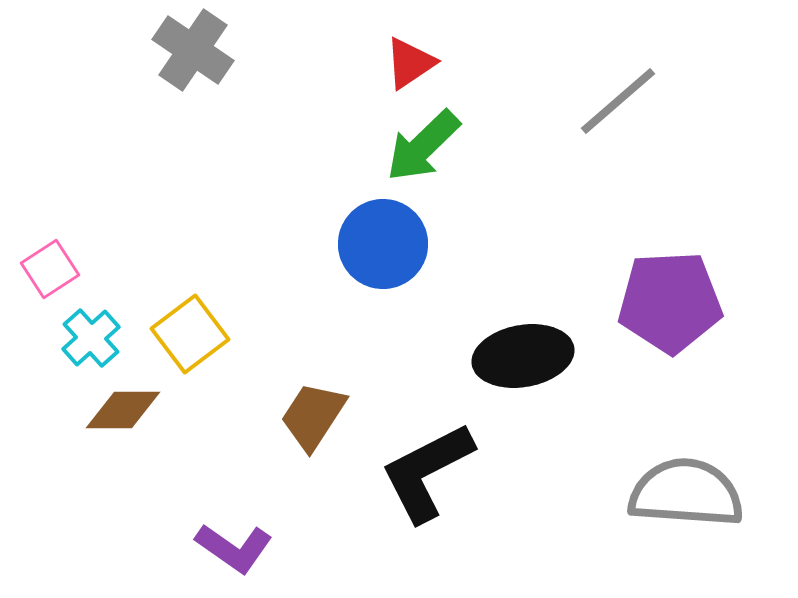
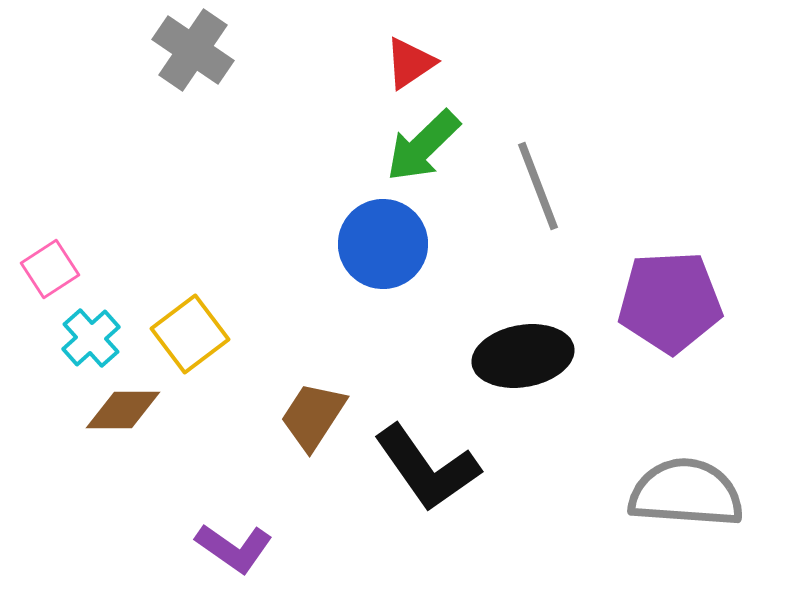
gray line: moved 80 px left, 85 px down; rotated 70 degrees counterclockwise
black L-shape: moved 4 px up; rotated 98 degrees counterclockwise
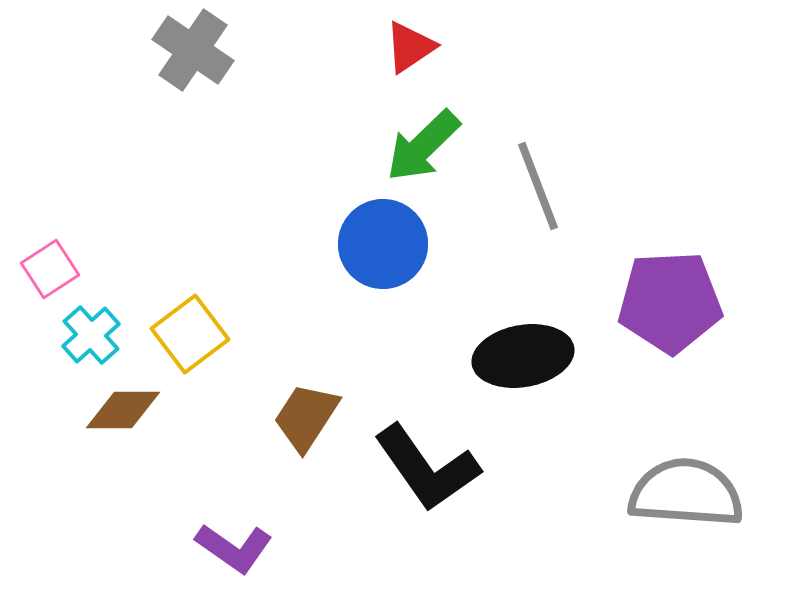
red triangle: moved 16 px up
cyan cross: moved 3 px up
brown trapezoid: moved 7 px left, 1 px down
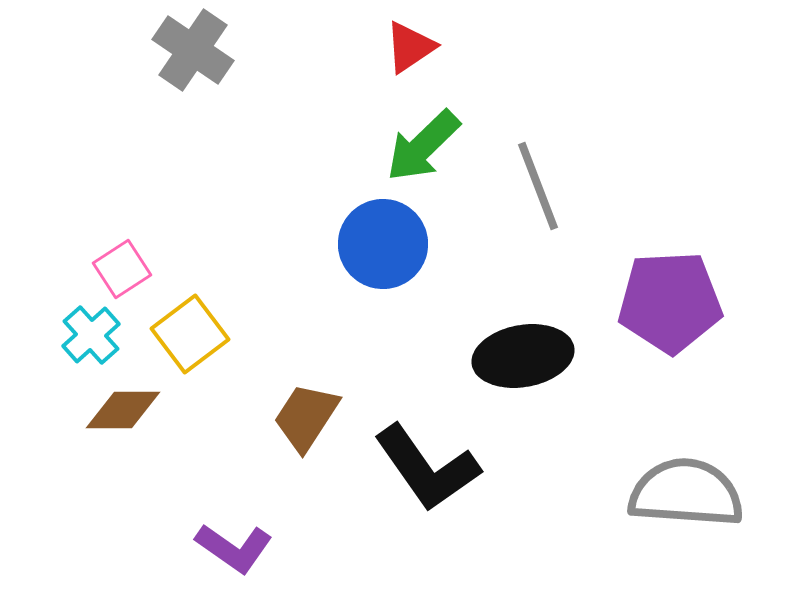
pink square: moved 72 px right
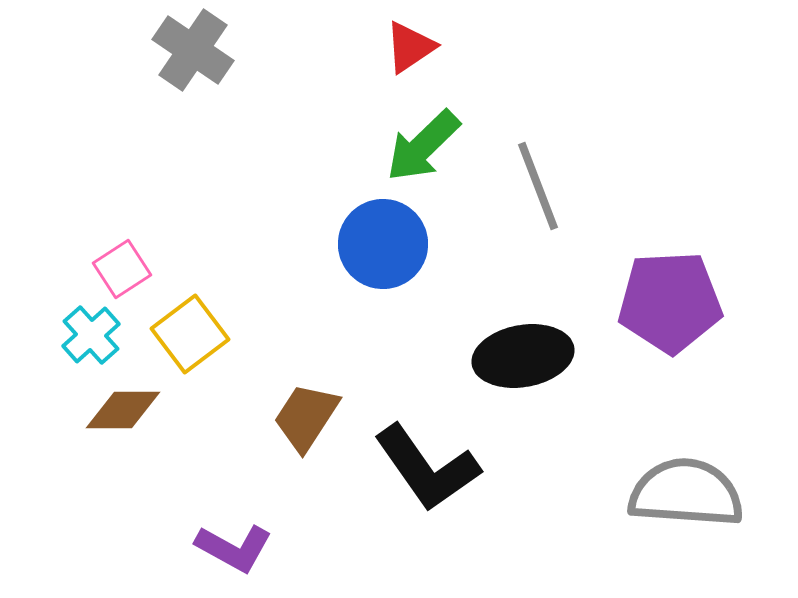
purple L-shape: rotated 6 degrees counterclockwise
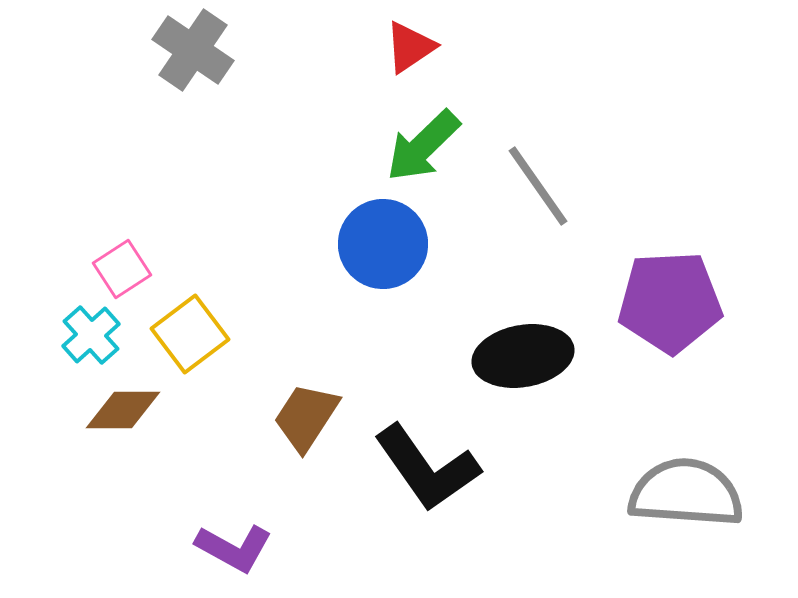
gray line: rotated 14 degrees counterclockwise
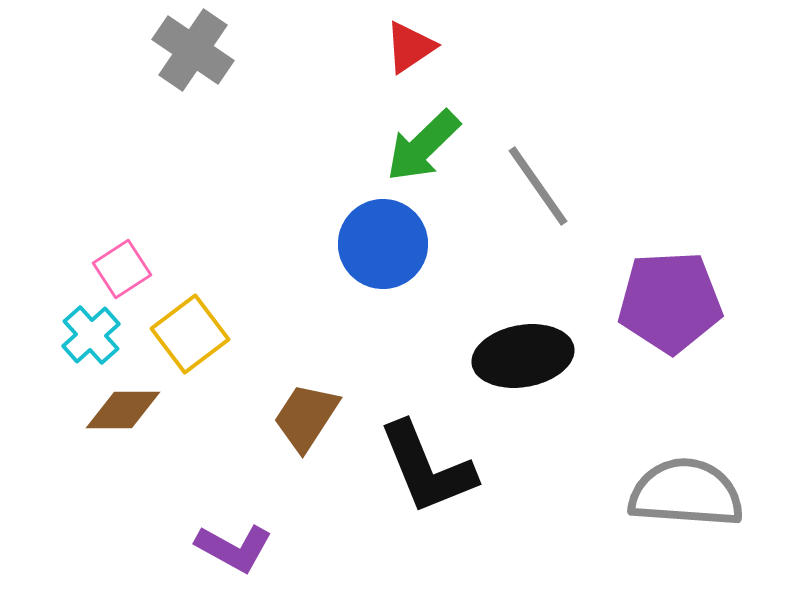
black L-shape: rotated 13 degrees clockwise
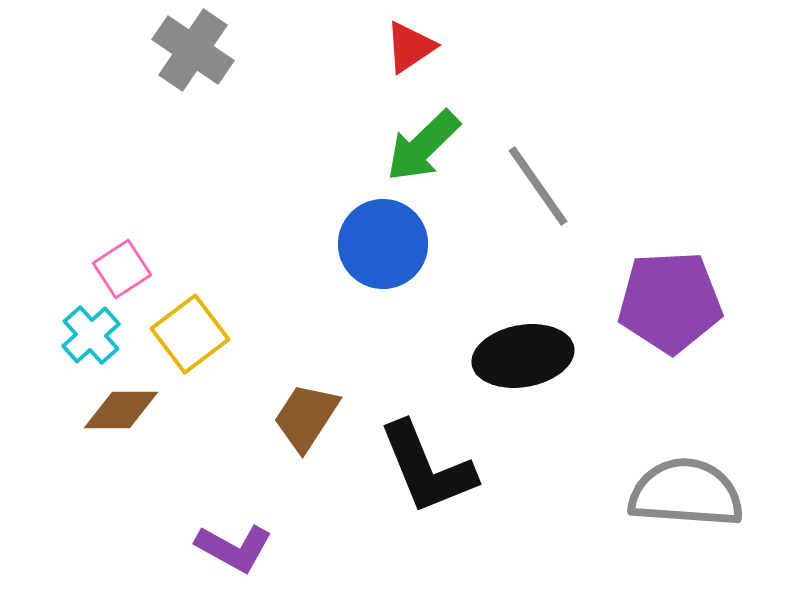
brown diamond: moved 2 px left
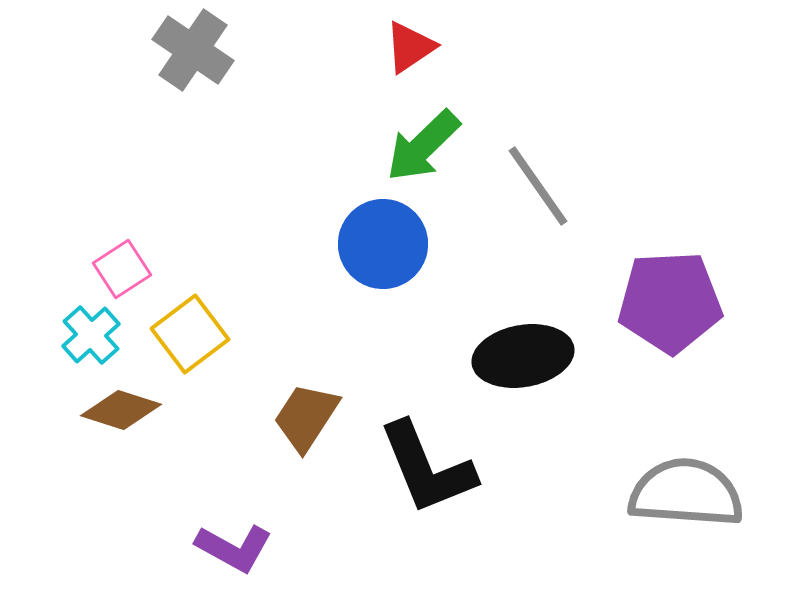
brown diamond: rotated 18 degrees clockwise
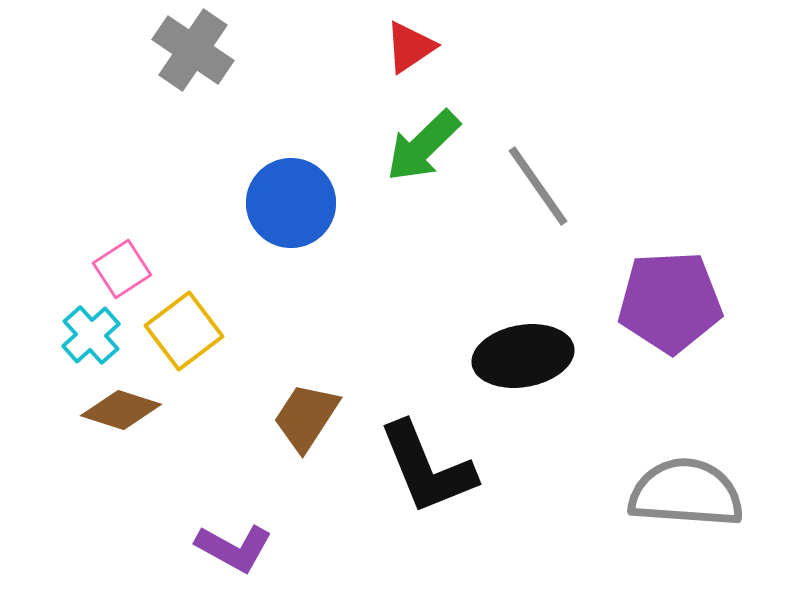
blue circle: moved 92 px left, 41 px up
yellow square: moved 6 px left, 3 px up
